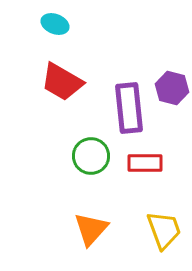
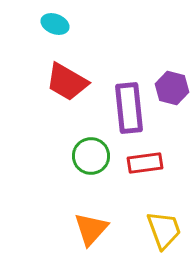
red trapezoid: moved 5 px right
red rectangle: rotated 8 degrees counterclockwise
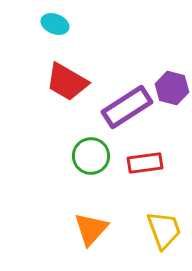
purple rectangle: moved 2 px left, 1 px up; rotated 63 degrees clockwise
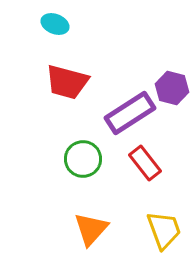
red trapezoid: rotated 15 degrees counterclockwise
purple rectangle: moved 3 px right, 6 px down
green circle: moved 8 px left, 3 px down
red rectangle: rotated 60 degrees clockwise
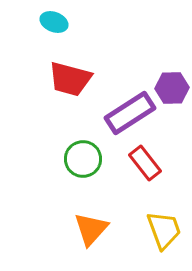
cyan ellipse: moved 1 px left, 2 px up
red trapezoid: moved 3 px right, 3 px up
purple hexagon: rotated 16 degrees counterclockwise
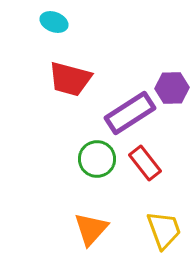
green circle: moved 14 px right
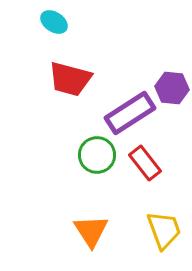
cyan ellipse: rotated 12 degrees clockwise
purple hexagon: rotated 8 degrees clockwise
green circle: moved 4 px up
orange triangle: moved 2 px down; rotated 15 degrees counterclockwise
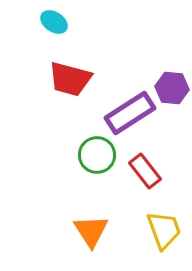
red rectangle: moved 8 px down
